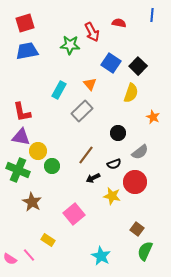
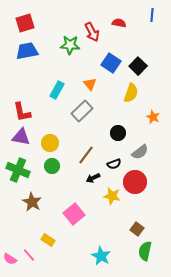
cyan rectangle: moved 2 px left
yellow circle: moved 12 px right, 8 px up
green semicircle: rotated 12 degrees counterclockwise
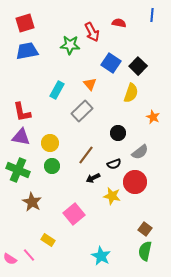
brown square: moved 8 px right
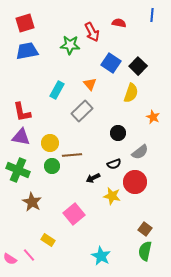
brown line: moved 14 px left; rotated 48 degrees clockwise
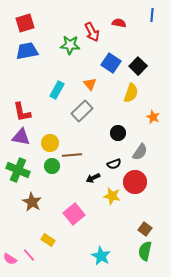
gray semicircle: rotated 18 degrees counterclockwise
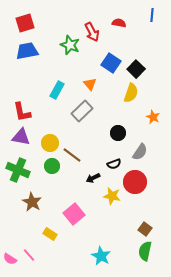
green star: rotated 18 degrees clockwise
black square: moved 2 px left, 3 px down
brown line: rotated 42 degrees clockwise
yellow rectangle: moved 2 px right, 6 px up
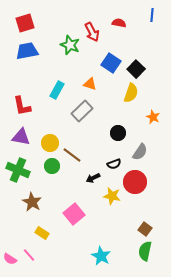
orange triangle: rotated 32 degrees counterclockwise
red L-shape: moved 6 px up
yellow rectangle: moved 8 px left, 1 px up
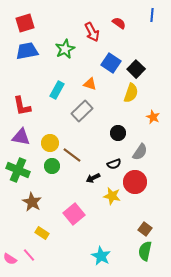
red semicircle: rotated 24 degrees clockwise
green star: moved 5 px left, 4 px down; rotated 24 degrees clockwise
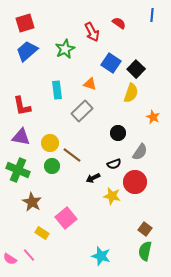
blue trapezoid: rotated 30 degrees counterclockwise
cyan rectangle: rotated 36 degrees counterclockwise
pink square: moved 8 px left, 4 px down
cyan star: rotated 12 degrees counterclockwise
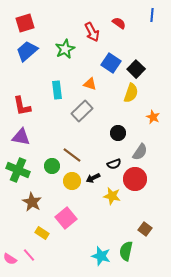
yellow circle: moved 22 px right, 38 px down
red circle: moved 3 px up
green semicircle: moved 19 px left
